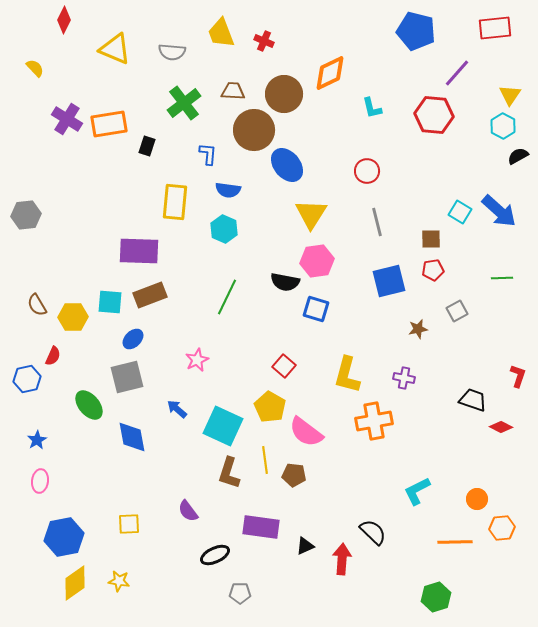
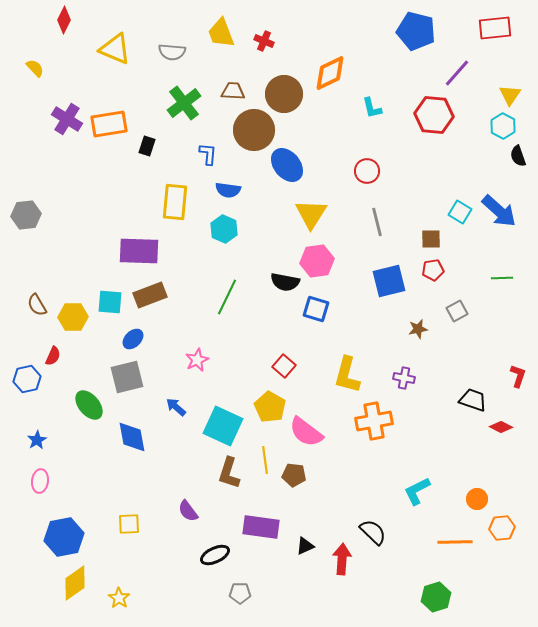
black semicircle at (518, 156): rotated 80 degrees counterclockwise
blue arrow at (177, 409): moved 1 px left, 2 px up
yellow star at (119, 581): moved 17 px down; rotated 25 degrees clockwise
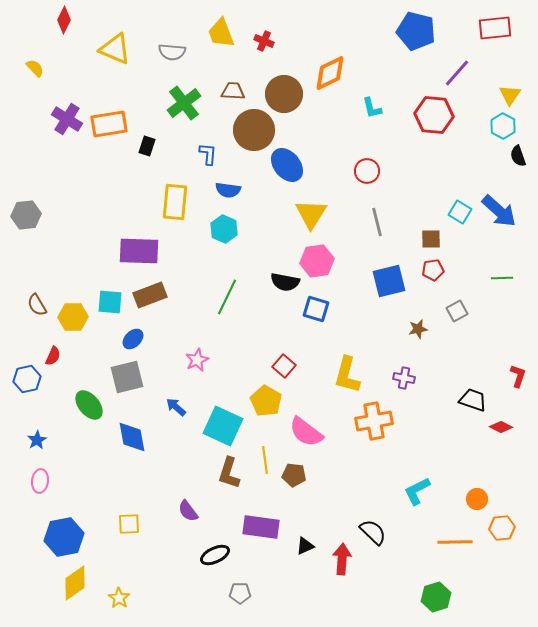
yellow pentagon at (270, 407): moved 4 px left, 6 px up
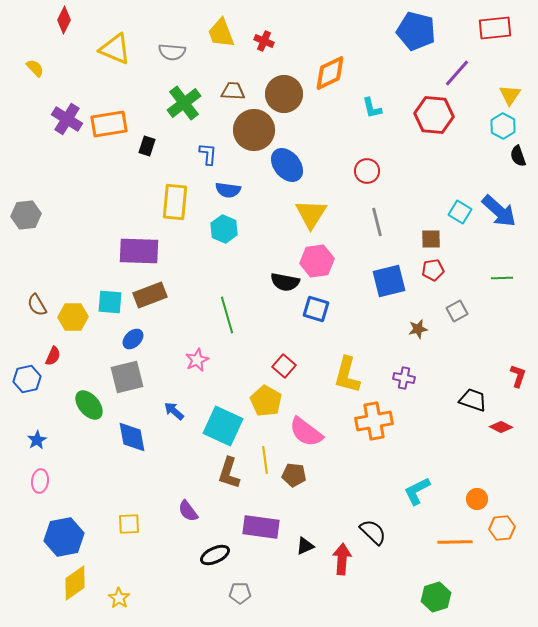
green line at (227, 297): moved 18 px down; rotated 42 degrees counterclockwise
blue arrow at (176, 407): moved 2 px left, 4 px down
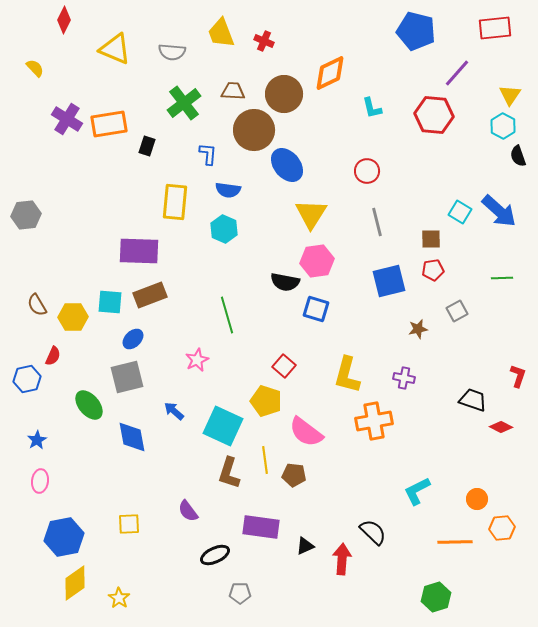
yellow pentagon at (266, 401): rotated 12 degrees counterclockwise
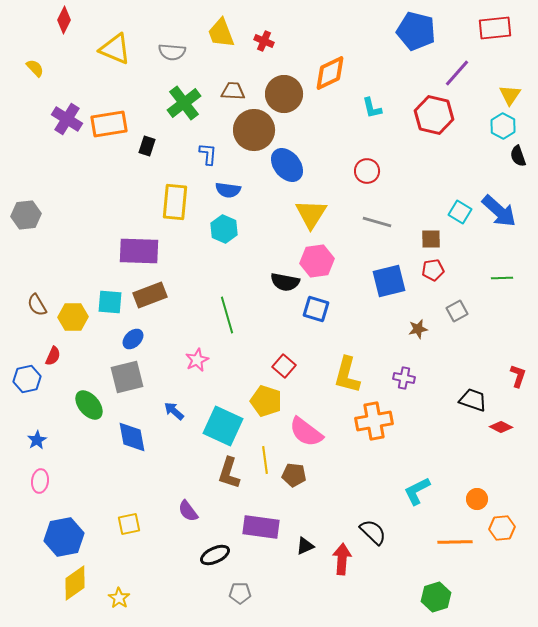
red hexagon at (434, 115): rotated 9 degrees clockwise
gray line at (377, 222): rotated 60 degrees counterclockwise
yellow square at (129, 524): rotated 10 degrees counterclockwise
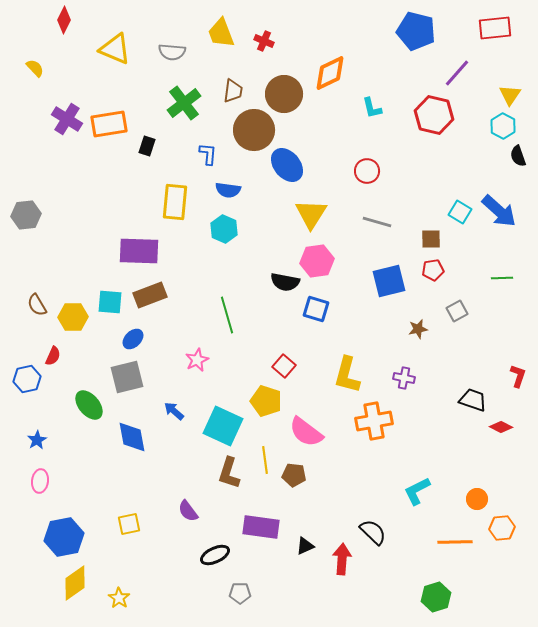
brown trapezoid at (233, 91): rotated 95 degrees clockwise
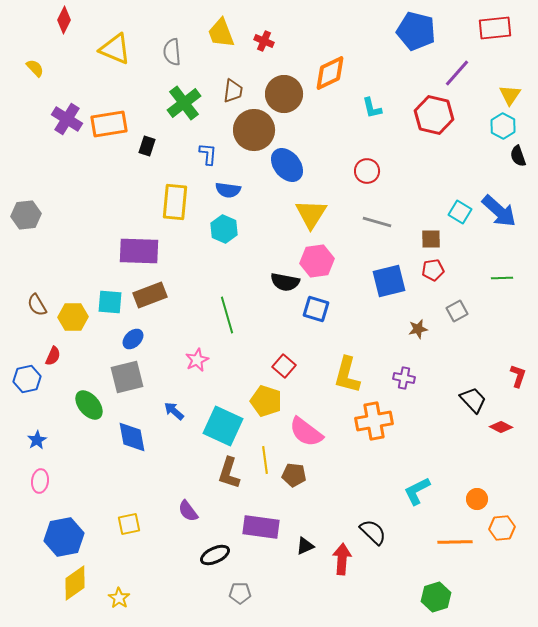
gray semicircle at (172, 52): rotated 80 degrees clockwise
black trapezoid at (473, 400): rotated 28 degrees clockwise
